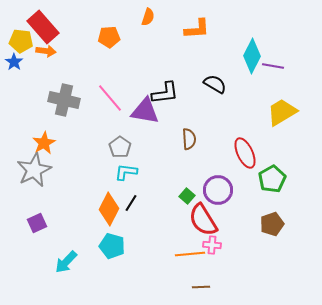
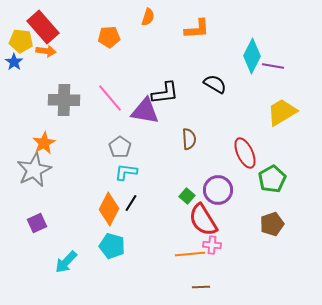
gray cross: rotated 12 degrees counterclockwise
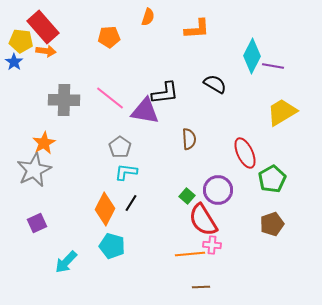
pink line: rotated 12 degrees counterclockwise
orange diamond: moved 4 px left
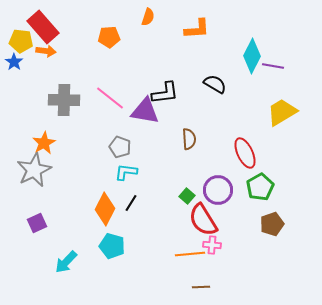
gray pentagon: rotated 15 degrees counterclockwise
green pentagon: moved 12 px left, 8 px down
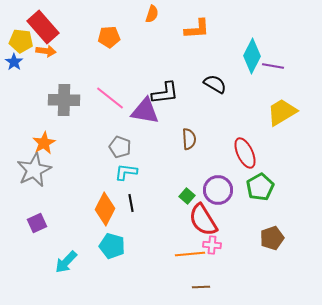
orange semicircle: moved 4 px right, 3 px up
black line: rotated 42 degrees counterclockwise
brown pentagon: moved 14 px down
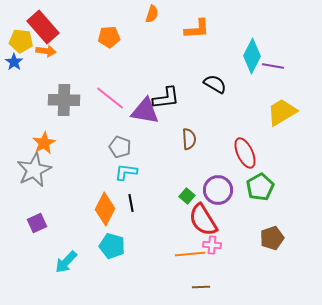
black L-shape: moved 1 px right, 5 px down
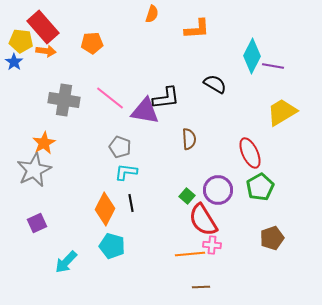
orange pentagon: moved 17 px left, 6 px down
gray cross: rotated 8 degrees clockwise
red ellipse: moved 5 px right
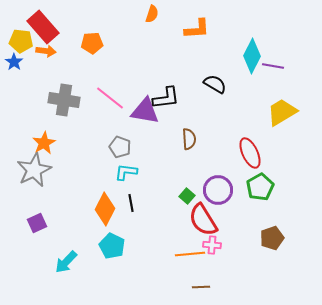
cyan pentagon: rotated 10 degrees clockwise
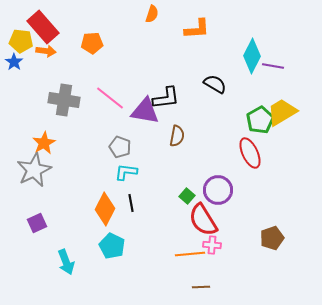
brown semicircle: moved 12 px left, 3 px up; rotated 15 degrees clockwise
green pentagon: moved 67 px up
cyan arrow: rotated 65 degrees counterclockwise
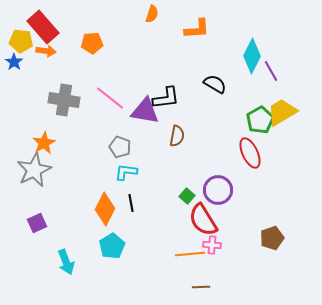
purple line: moved 2 px left, 5 px down; rotated 50 degrees clockwise
cyan pentagon: rotated 15 degrees clockwise
